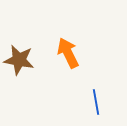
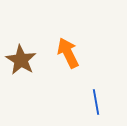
brown star: moved 2 px right; rotated 20 degrees clockwise
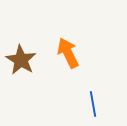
blue line: moved 3 px left, 2 px down
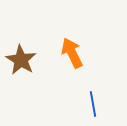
orange arrow: moved 4 px right
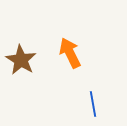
orange arrow: moved 2 px left
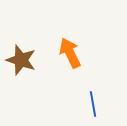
brown star: rotated 12 degrees counterclockwise
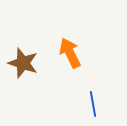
brown star: moved 2 px right, 3 px down
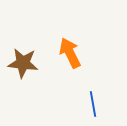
brown star: rotated 12 degrees counterclockwise
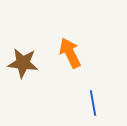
blue line: moved 1 px up
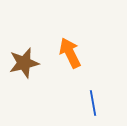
brown star: moved 1 px right; rotated 20 degrees counterclockwise
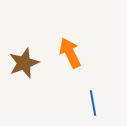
brown star: rotated 8 degrees counterclockwise
